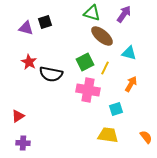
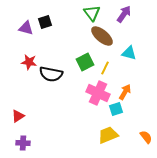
green triangle: rotated 36 degrees clockwise
red star: rotated 21 degrees counterclockwise
orange arrow: moved 6 px left, 8 px down
pink cross: moved 10 px right, 3 px down; rotated 15 degrees clockwise
yellow trapezoid: rotated 30 degrees counterclockwise
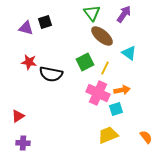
cyan triangle: rotated 21 degrees clockwise
orange arrow: moved 3 px left, 2 px up; rotated 49 degrees clockwise
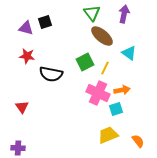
purple arrow: rotated 24 degrees counterclockwise
red star: moved 2 px left, 6 px up
red triangle: moved 4 px right, 9 px up; rotated 32 degrees counterclockwise
orange semicircle: moved 8 px left, 4 px down
purple cross: moved 5 px left, 5 px down
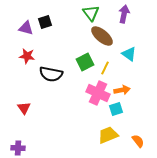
green triangle: moved 1 px left
cyan triangle: moved 1 px down
red triangle: moved 2 px right, 1 px down
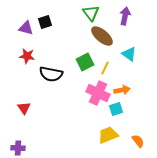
purple arrow: moved 1 px right, 2 px down
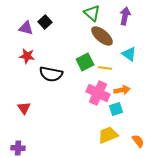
green triangle: moved 1 px right; rotated 12 degrees counterclockwise
black square: rotated 24 degrees counterclockwise
yellow line: rotated 72 degrees clockwise
